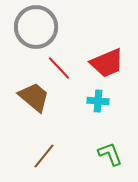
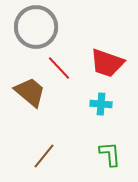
red trapezoid: rotated 42 degrees clockwise
brown trapezoid: moved 4 px left, 5 px up
cyan cross: moved 3 px right, 3 px down
green L-shape: rotated 16 degrees clockwise
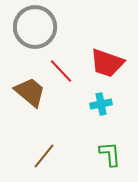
gray circle: moved 1 px left
red line: moved 2 px right, 3 px down
cyan cross: rotated 15 degrees counterclockwise
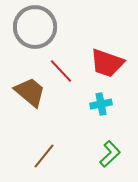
green L-shape: rotated 52 degrees clockwise
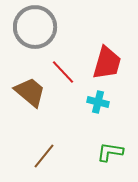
red trapezoid: rotated 93 degrees counterclockwise
red line: moved 2 px right, 1 px down
cyan cross: moved 3 px left, 2 px up; rotated 25 degrees clockwise
green L-shape: moved 2 px up; rotated 128 degrees counterclockwise
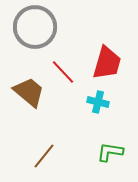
brown trapezoid: moved 1 px left
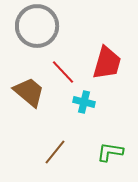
gray circle: moved 2 px right, 1 px up
cyan cross: moved 14 px left
brown line: moved 11 px right, 4 px up
